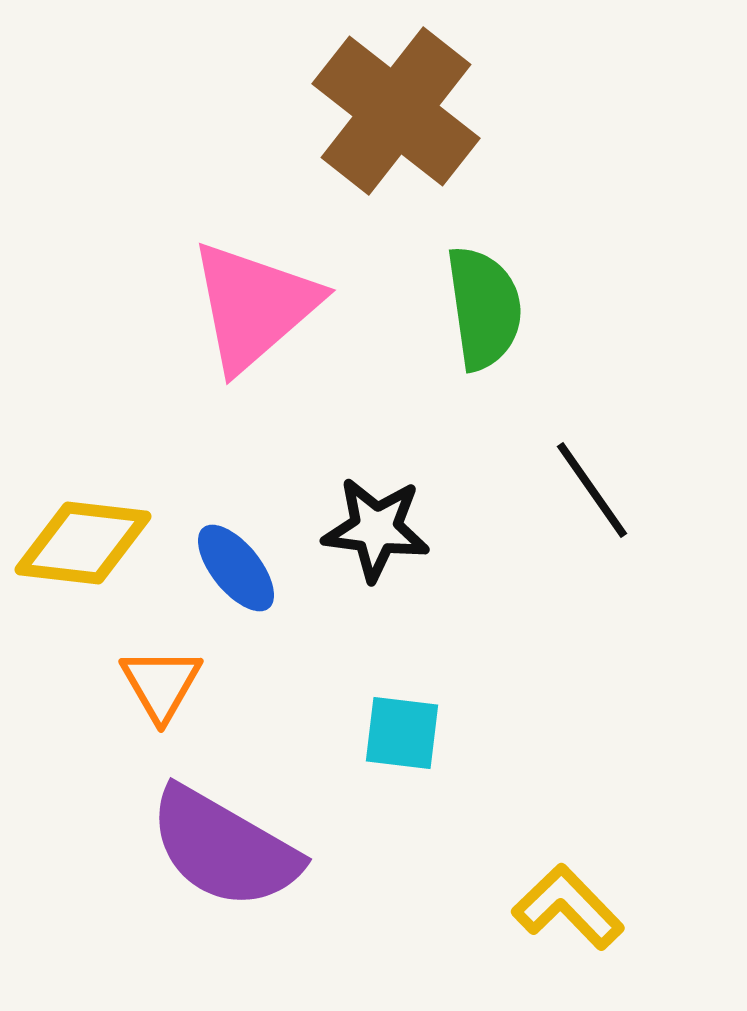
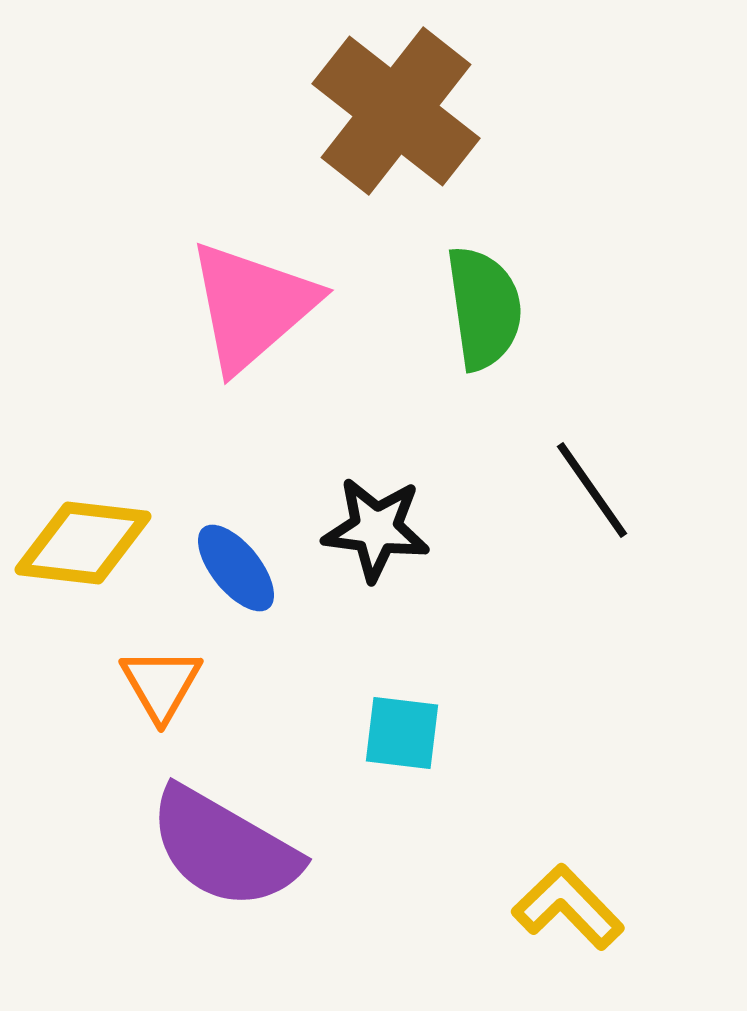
pink triangle: moved 2 px left
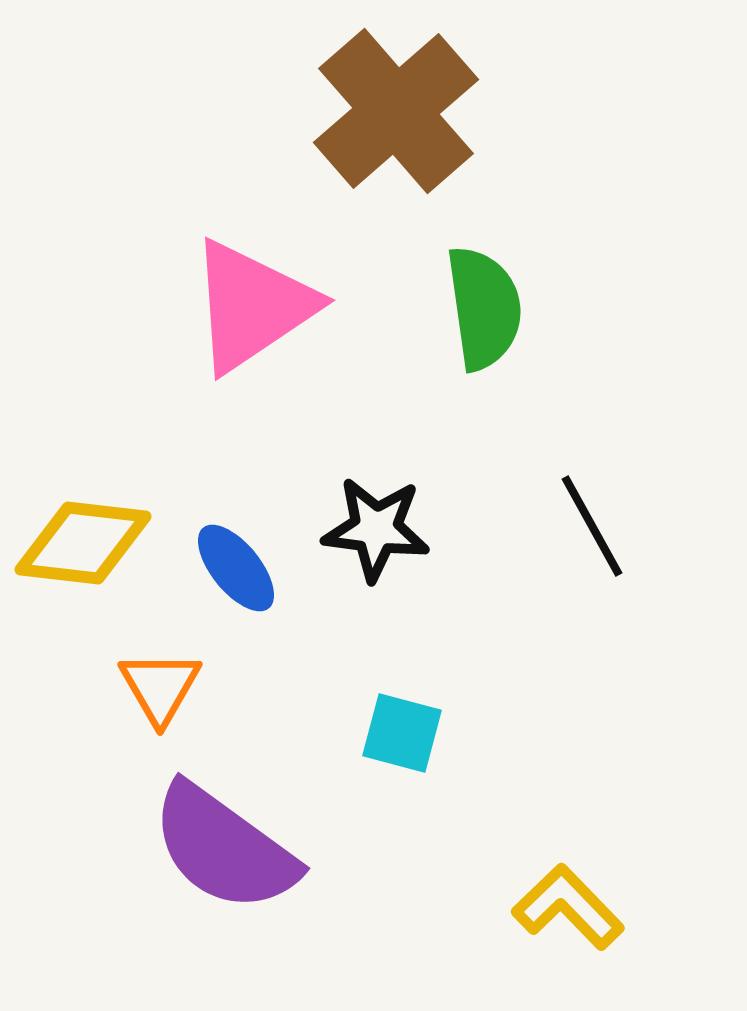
brown cross: rotated 11 degrees clockwise
pink triangle: rotated 7 degrees clockwise
black line: moved 36 px down; rotated 6 degrees clockwise
orange triangle: moved 1 px left, 3 px down
cyan square: rotated 8 degrees clockwise
purple semicircle: rotated 6 degrees clockwise
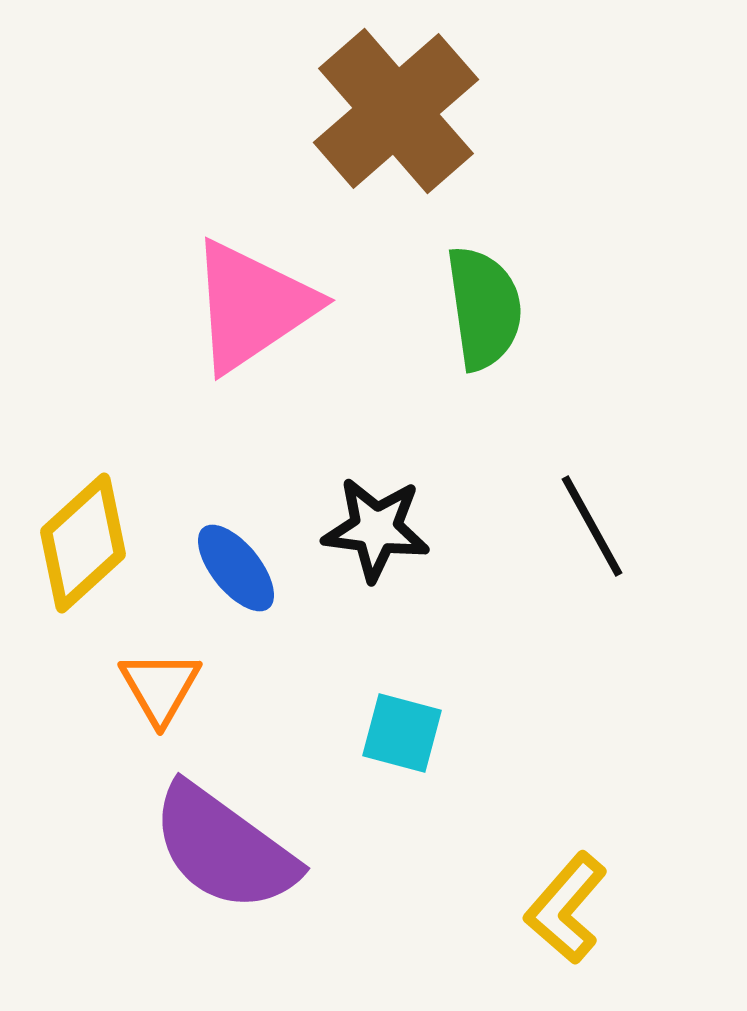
yellow diamond: rotated 49 degrees counterclockwise
yellow L-shape: moved 2 px left, 1 px down; rotated 95 degrees counterclockwise
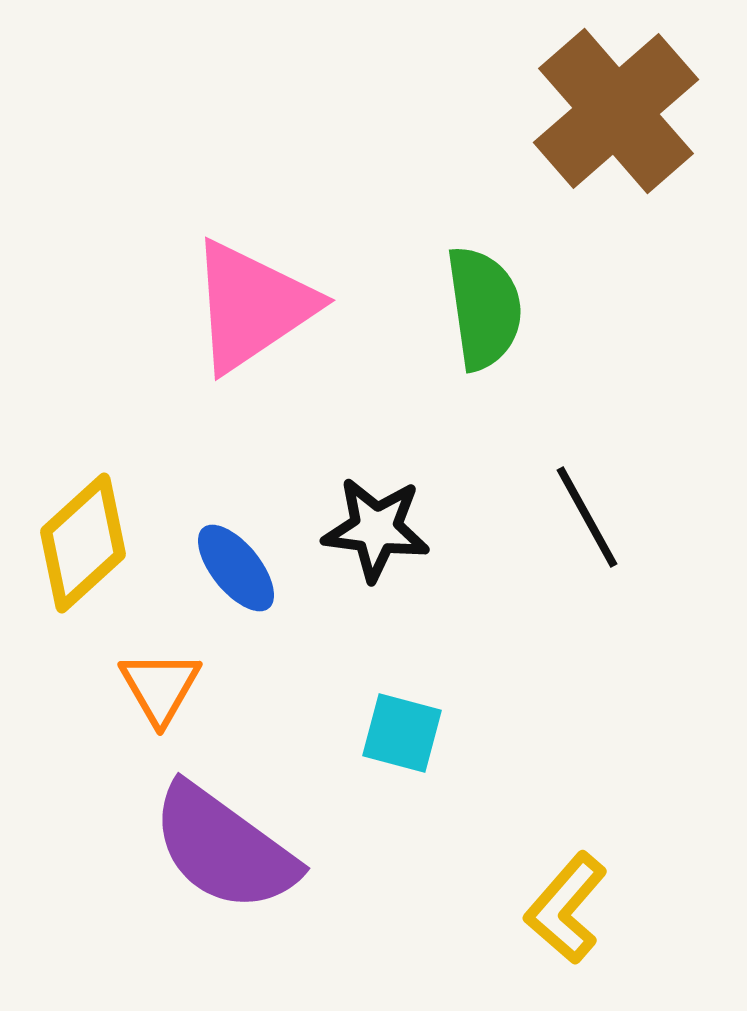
brown cross: moved 220 px right
black line: moved 5 px left, 9 px up
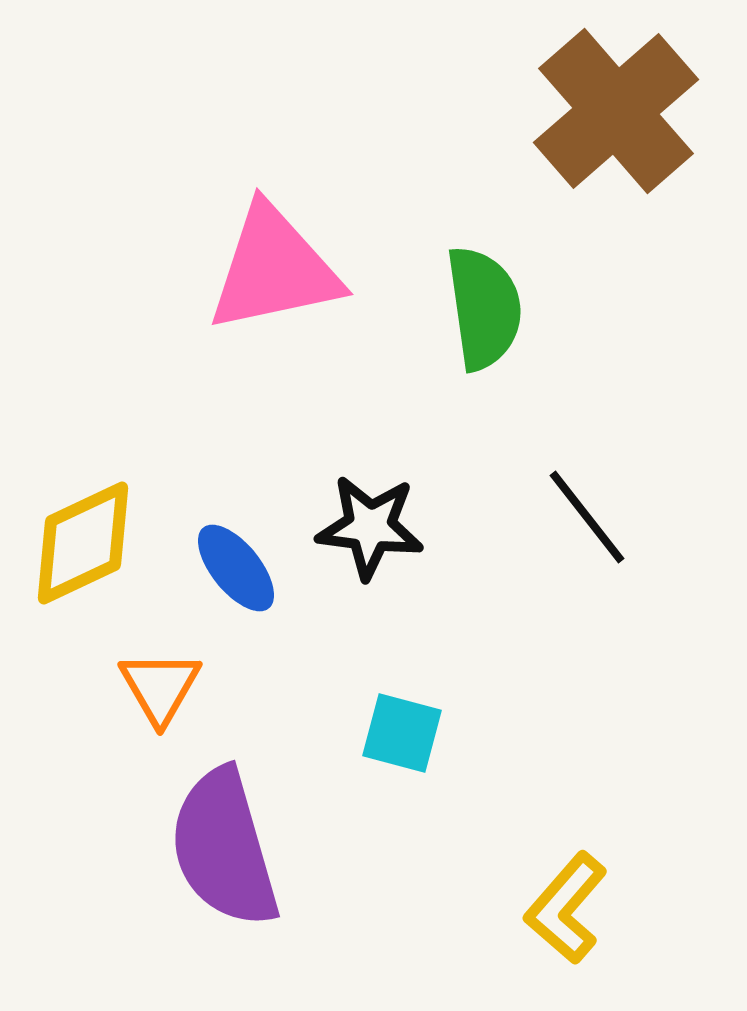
pink triangle: moved 22 px right, 37 px up; rotated 22 degrees clockwise
black line: rotated 9 degrees counterclockwise
black star: moved 6 px left, 2 px up
yellow diamond: rotated 17 degrees clockwise
purple semicircle: rotated 38 degrees clockwise
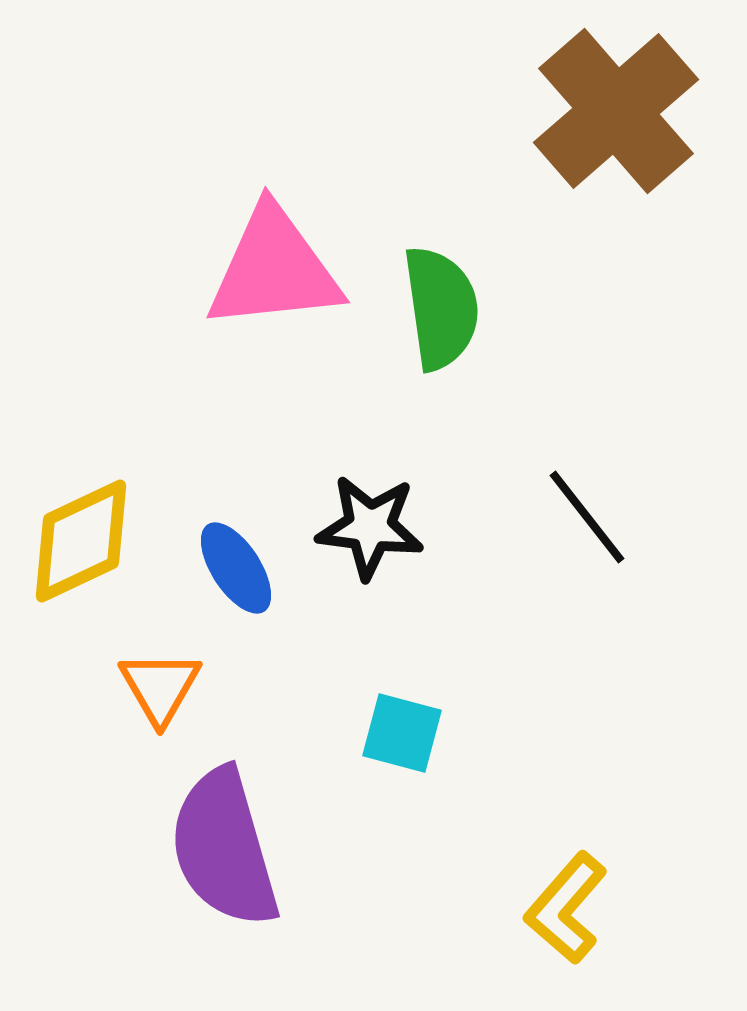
pink triangle: rotated 6 degrees clockwise
green semicircle: moved 43 px left
yellow diamond: moved 2 px left, 2 px up
blue ellipse: rotated 6 degrees clockwise
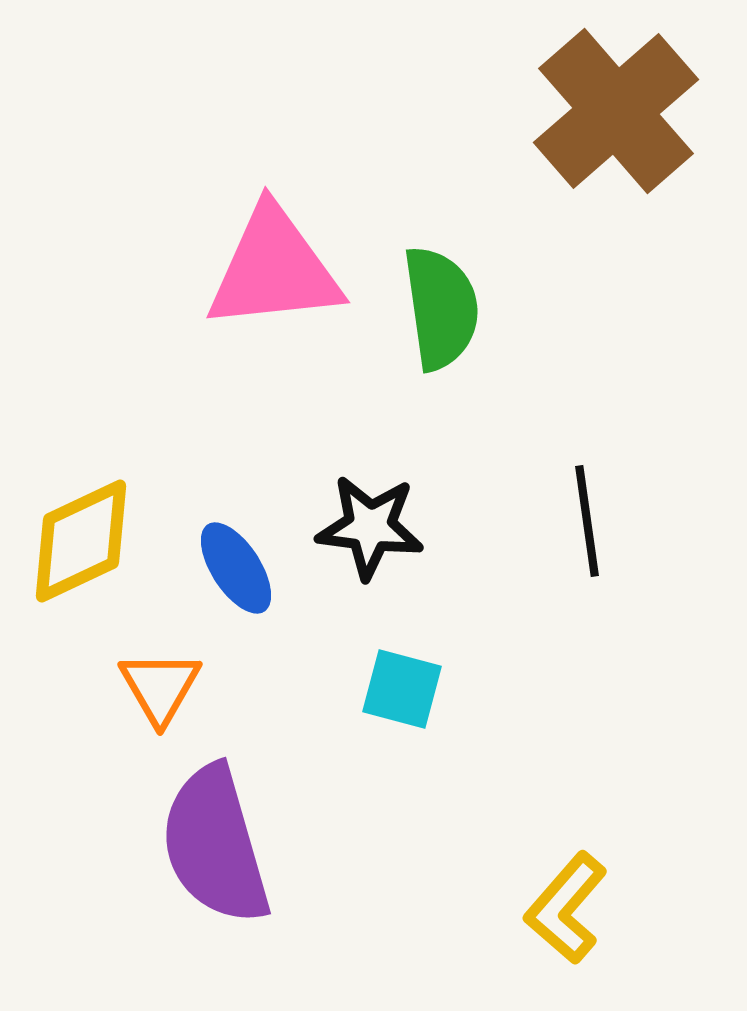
black line: moved 4 px down; rotated 30 degrees clockwise
cyan square: moved 44 px up
purple semicircle: moved 9 px left, 3 px up
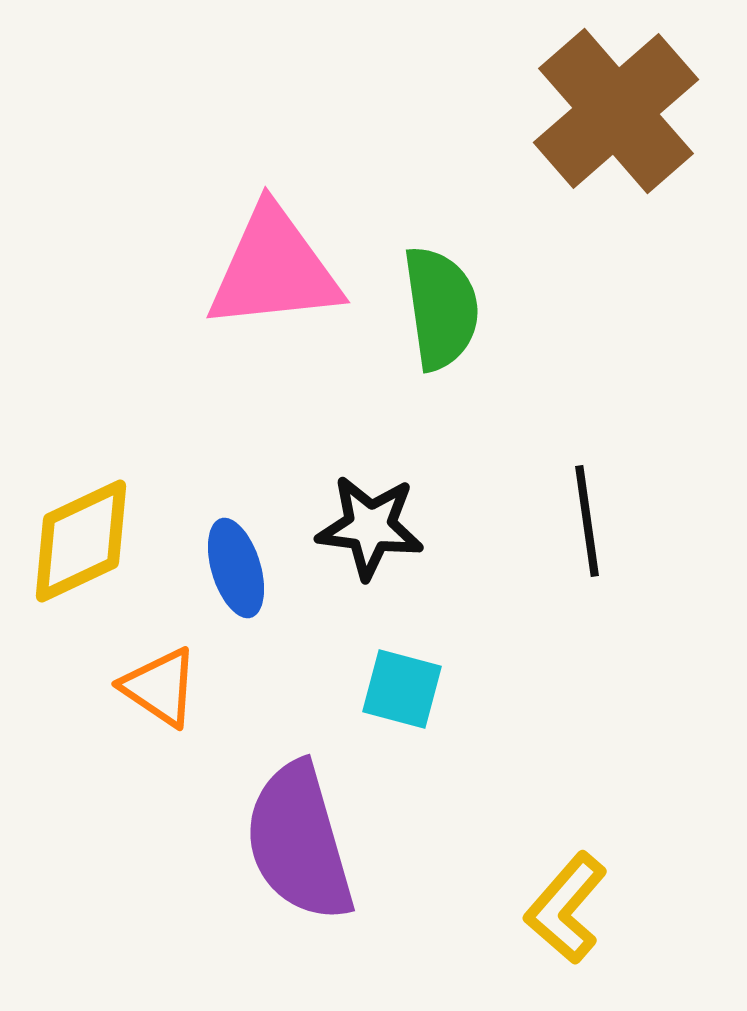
blue ellipse: rotated 16 degrees clockwise
orange triangle: rotated 26 degrees counterclockwise
purple semicircle: moved 84 px right, 3 px up
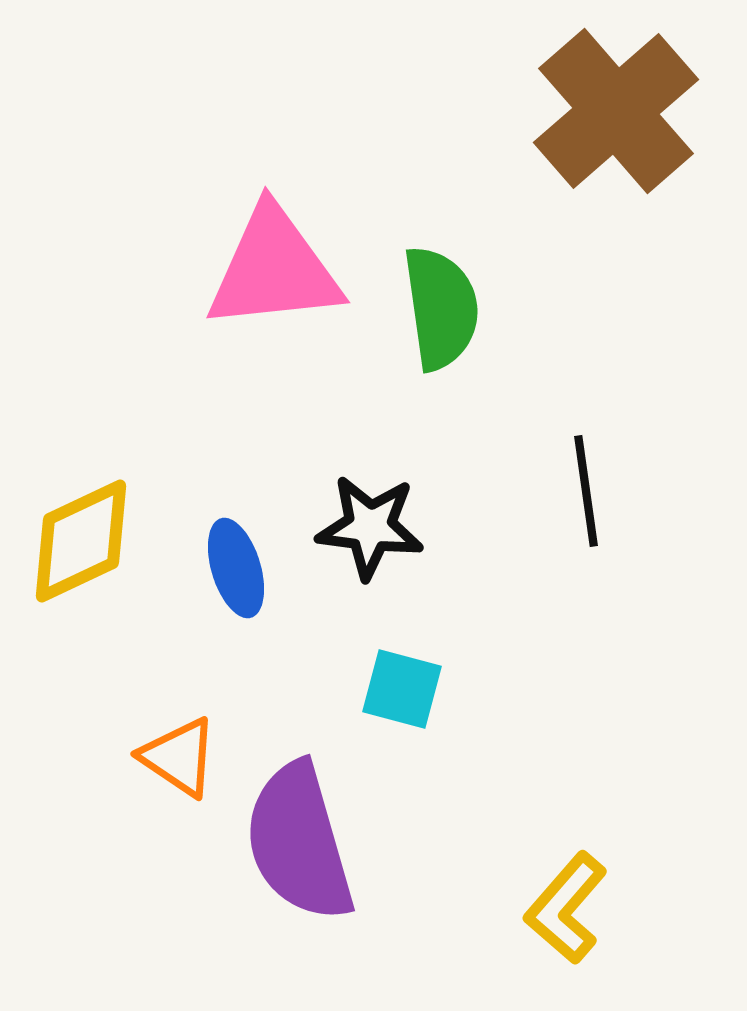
black line: moved 1 px left, 30 px up
orange triangle: moved 19 px right, 70 px down
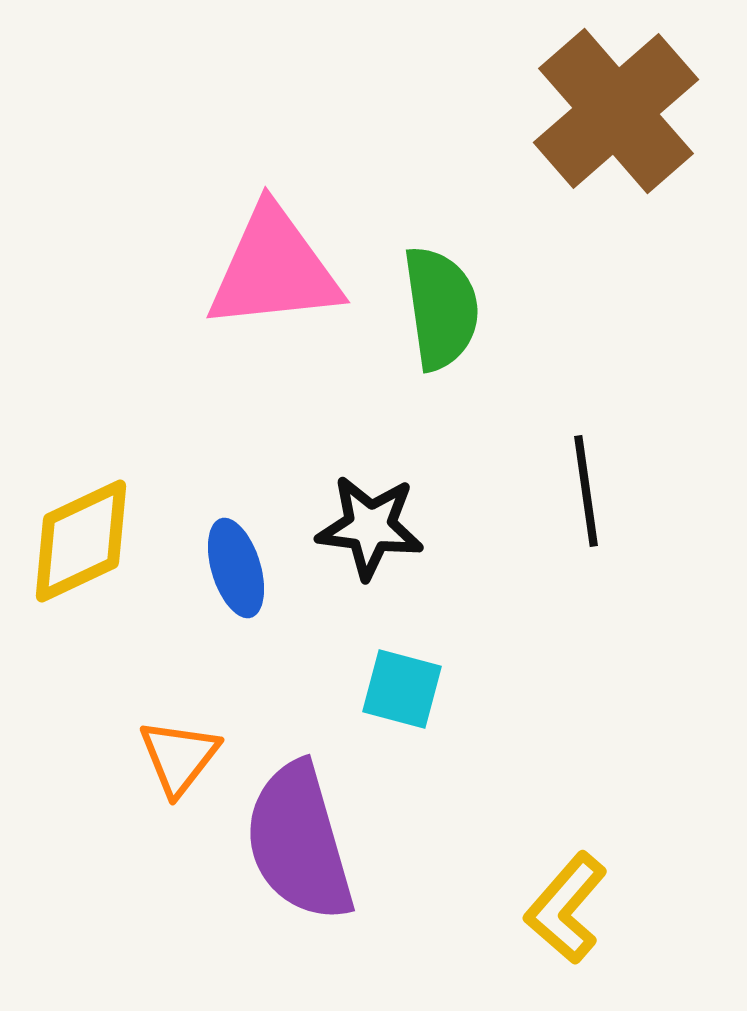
orange triangle: rotated 34 degrees clockwise
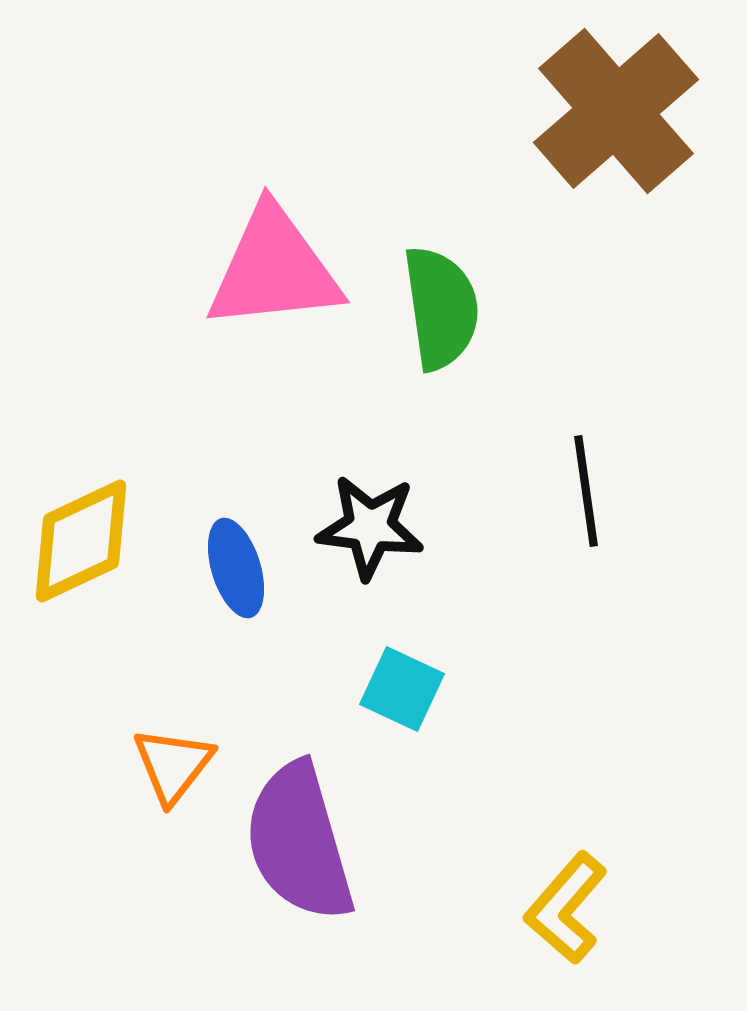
cyan square: rotated 10 degrees clockwise
orange triangle: moved 6 px left, 8 px down
